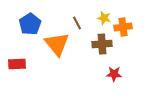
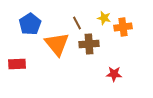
brown cross: moved 13 px left
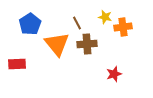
yellow star: moved 1 px right, 1 px up
brown cross: moved 2 px left
red star: rotated 21 degrees counterclockwise
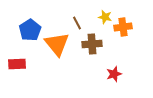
blue pentagon: moved 6 px down
brown cross: moved 5 px right
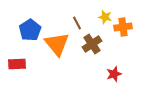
brown cross: rotated 30 degrees counterclockwise
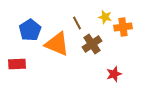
orange triangle: rotated 28 degrees counterclockwise
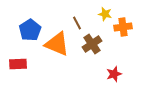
yellow star: moved 3 px up
red rectangle: moved 1 px right
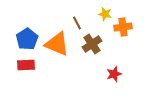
blue pentagon: moved 3 px left, 9 px down
red rectangle: moved 8 px right, 1 px down
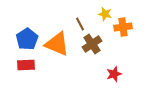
brown line: moved 3 px right, 1 px down
